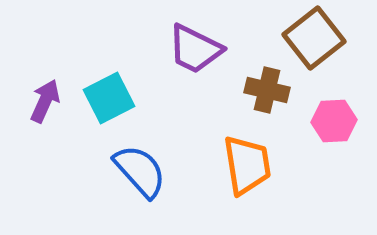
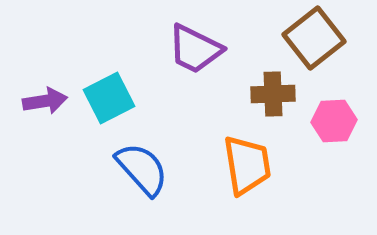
brown cross: moved 6 px right, 4 px down; rotated 15 degrees counterclockwise
purple arrow: rotated 57 degrees clockwise
blue semicircle: moved 2 px right, 2 px up
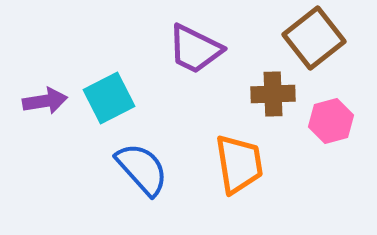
pink hexagon: moved 3 px left; rotated 12 degrees counterclockwise
orange trapezoid: moved 8 px left, 1 px up
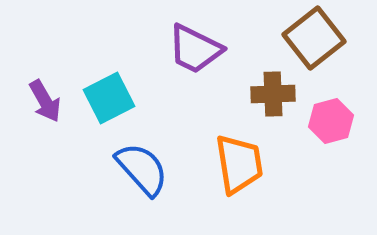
purple arrow: rotated 69 degrees clockwise
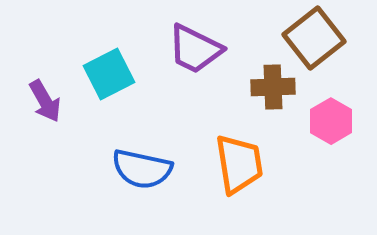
brown cross: moved 7 px up
cyan square: moved 24 px up
pink hexagon: rotated 15 degrees counterclockwise
blue semicircle: rotated 144 degrees clockwise
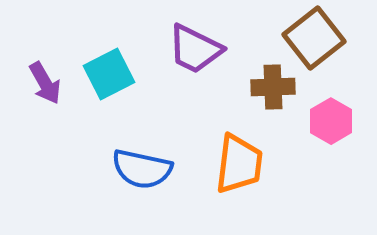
purple arrow: moved 18 px up
orange trapezoid: rotated 16 degrees clockwise
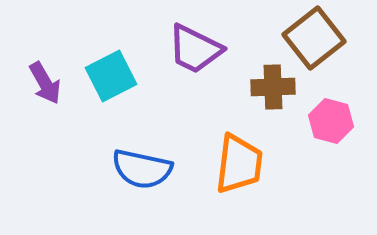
cyan square: moved 2 px right, 2 px down
pink hexagon: rotated 15 degrees counterclockwise
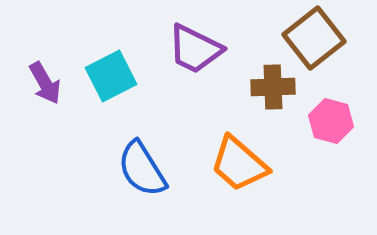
orange trapezoid: rotated 124 degrees clockwise
blue semicircle: rotated 46 degrees clockwise
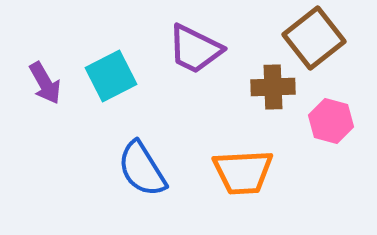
orange trapezoid: moved 4 px right, 8 px down; rotated 44 degrees counterclockwise
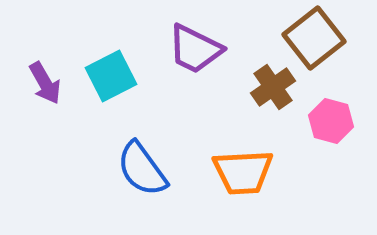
brown cross: rotated 33 degrees counterclockwise
blue semicircle: rotated 4 degrees counterclockwise
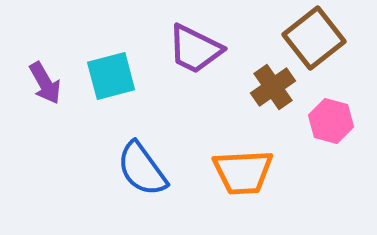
cyan square: rotated 12 degrees clockwise
